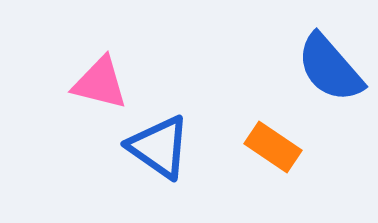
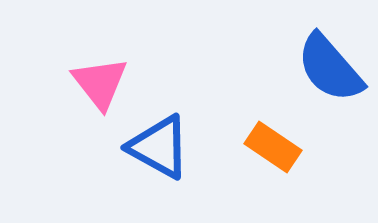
pink triangle: rotated 38 degrees clockwise
blue triangle: rotated 6 degrees counterclockwise
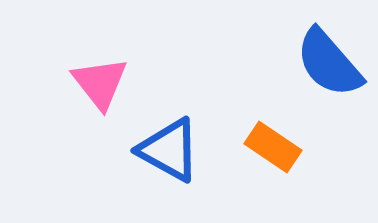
blue semicircle: moved 1 px left, 5 px up
blue triangle: moved 10 px right, 3 px down
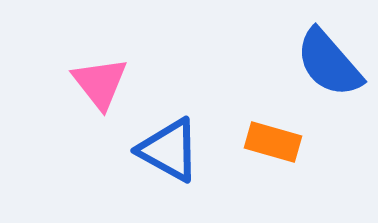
orange rectangle: moved 5 px up; rotated 18 degrees counterclockwise
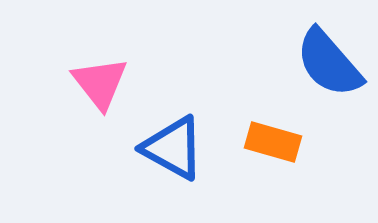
blue triangle: moved 4 px right, 2 px up
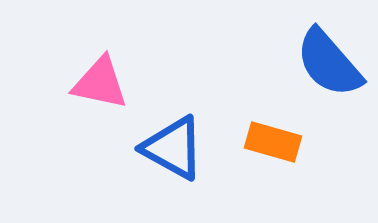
pink triangle: rotated 40 degrees counterclockwise
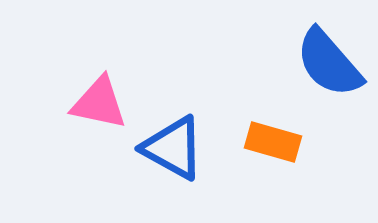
pink triangle: moved 1 px left, 20 px down
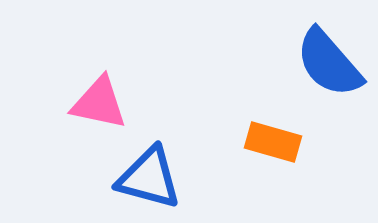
blue triangle: moved 24 px left, 30 px down; rotated 14 degrees counterclockwise
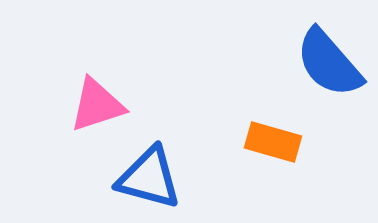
pink triangle: moved 2 px left, 2 px down; rotated 30 degrees counterclockwise
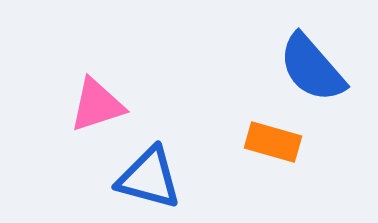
blue semicircle: moved 17 px left, 5 px down
